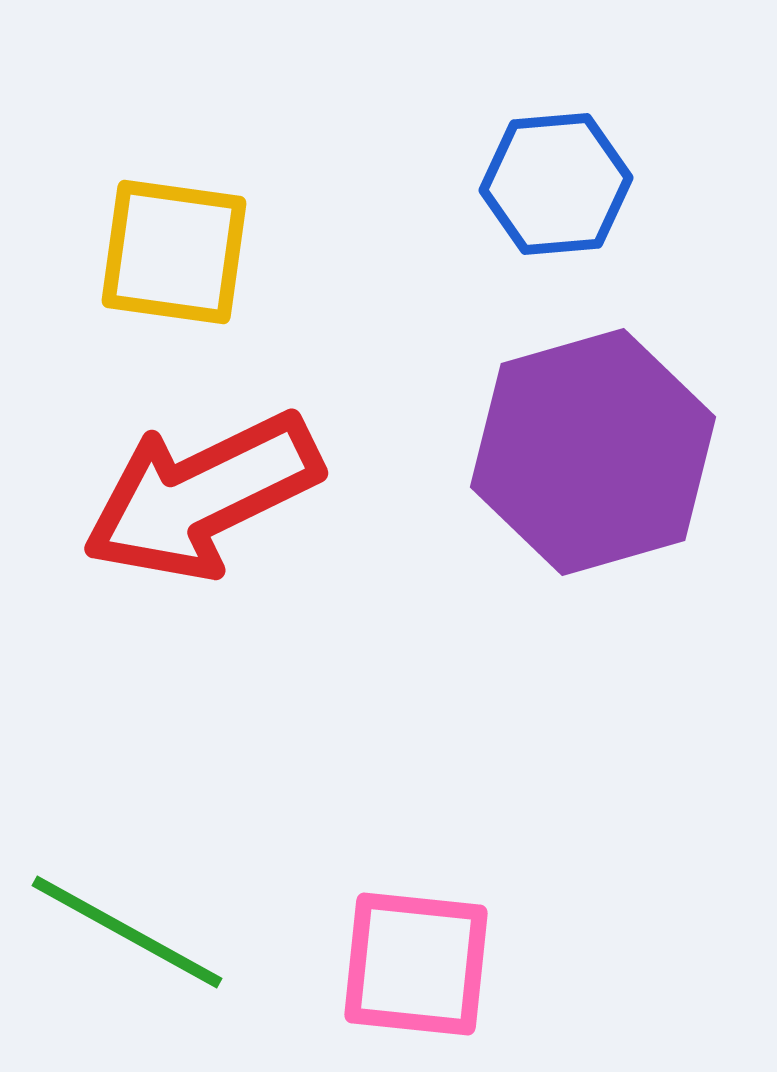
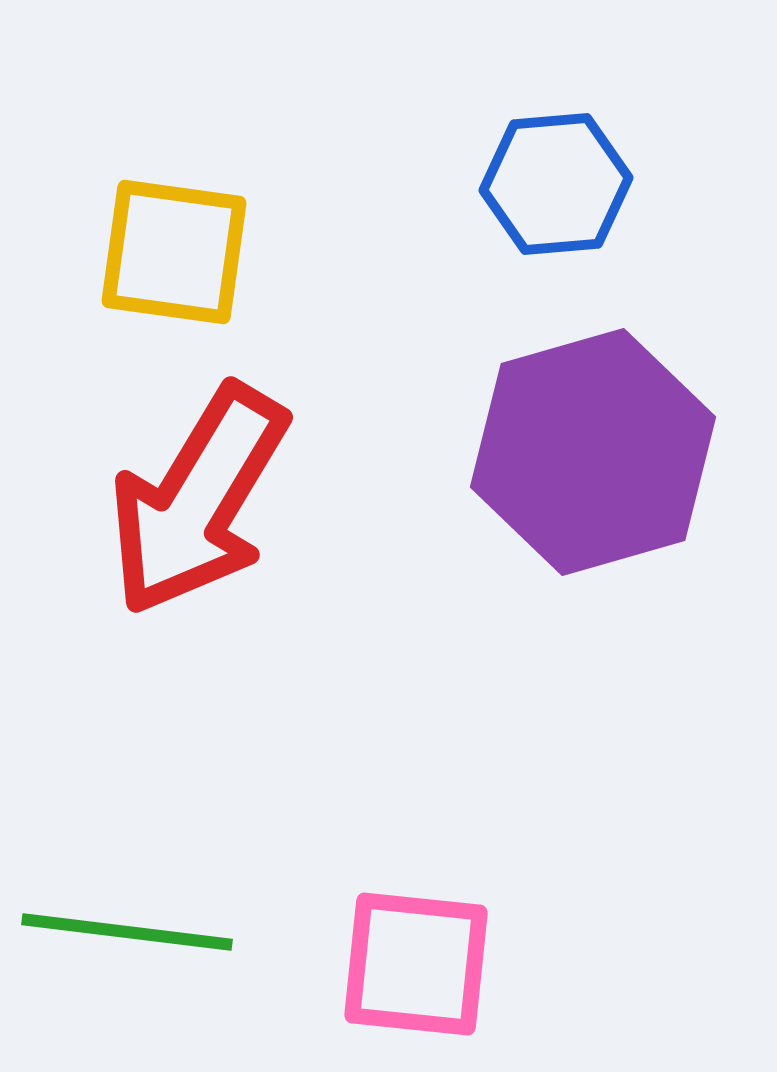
red arrow: moved 4 px left, 4 px down; rotated 33 degrees counterclockwise
green line: rotated 22 degrees counterclockwise
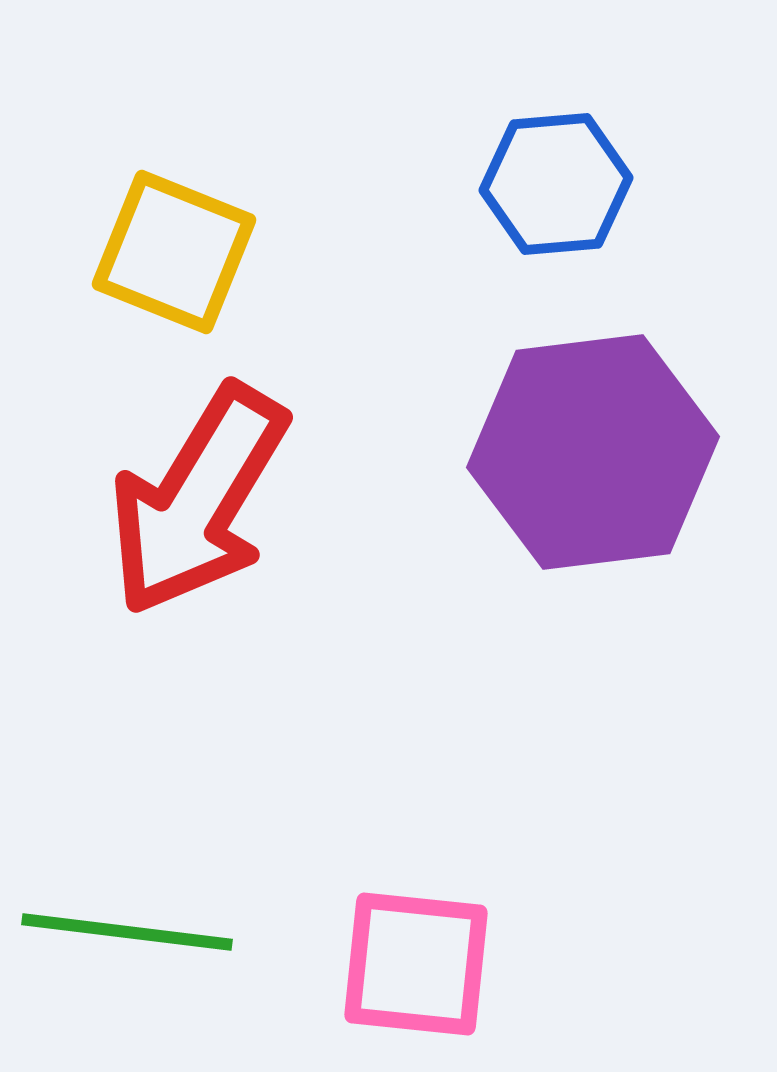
yellow square: rotated 14 degrees clockwise
purple hexagon: rotated 9 degrees clockwise
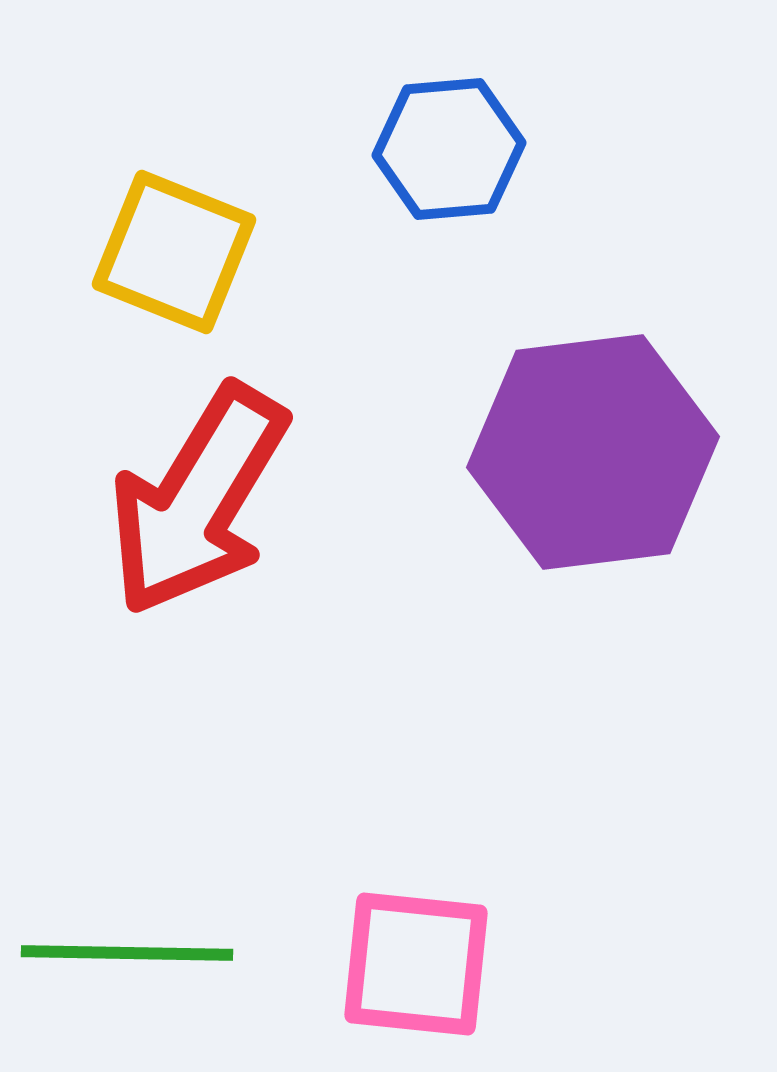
blue hexagon: moved 107 px left, 35 px up
green line: moved 21 px down; rotated 6 degrees counterclockwise
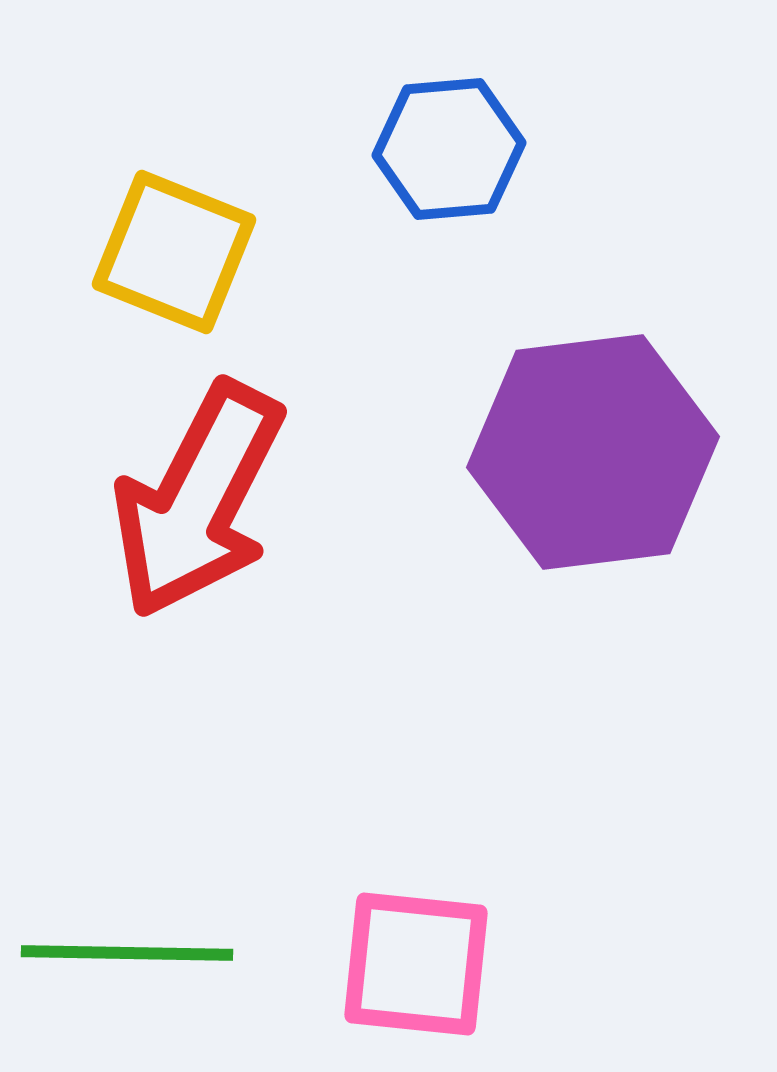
red arrow: rotated 4 degrees counterclockwise
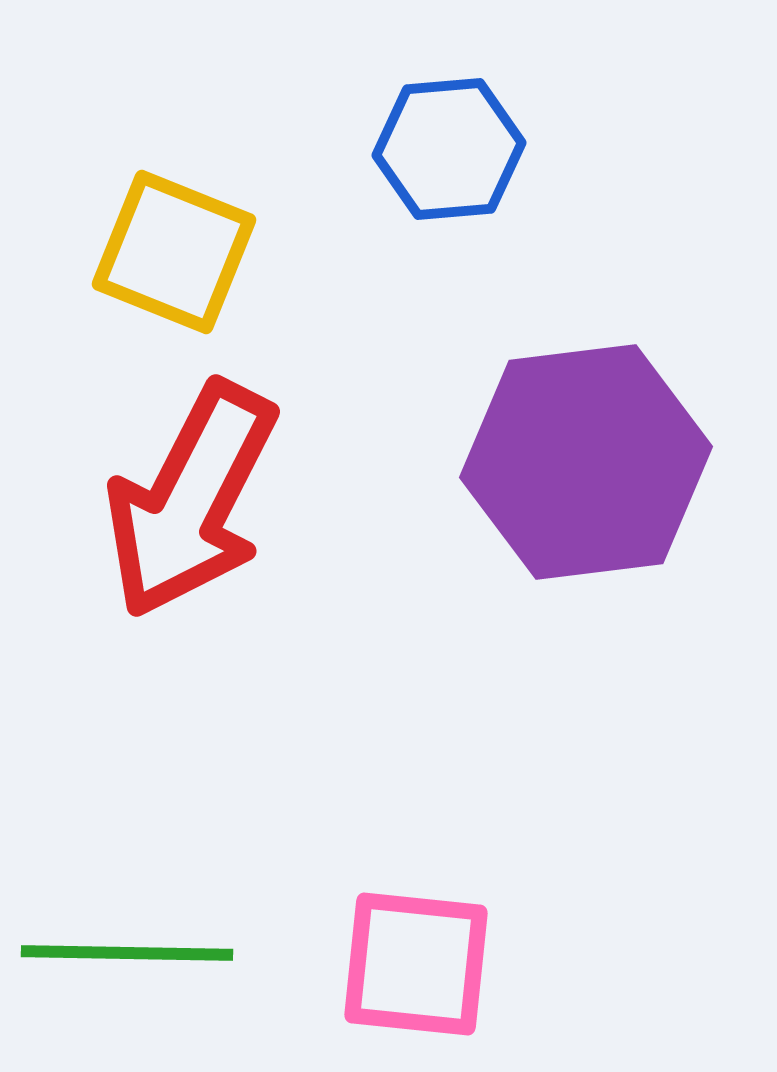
purple hexagon: moved 7 px left, 10 px down
red arrow: moved 7 px left
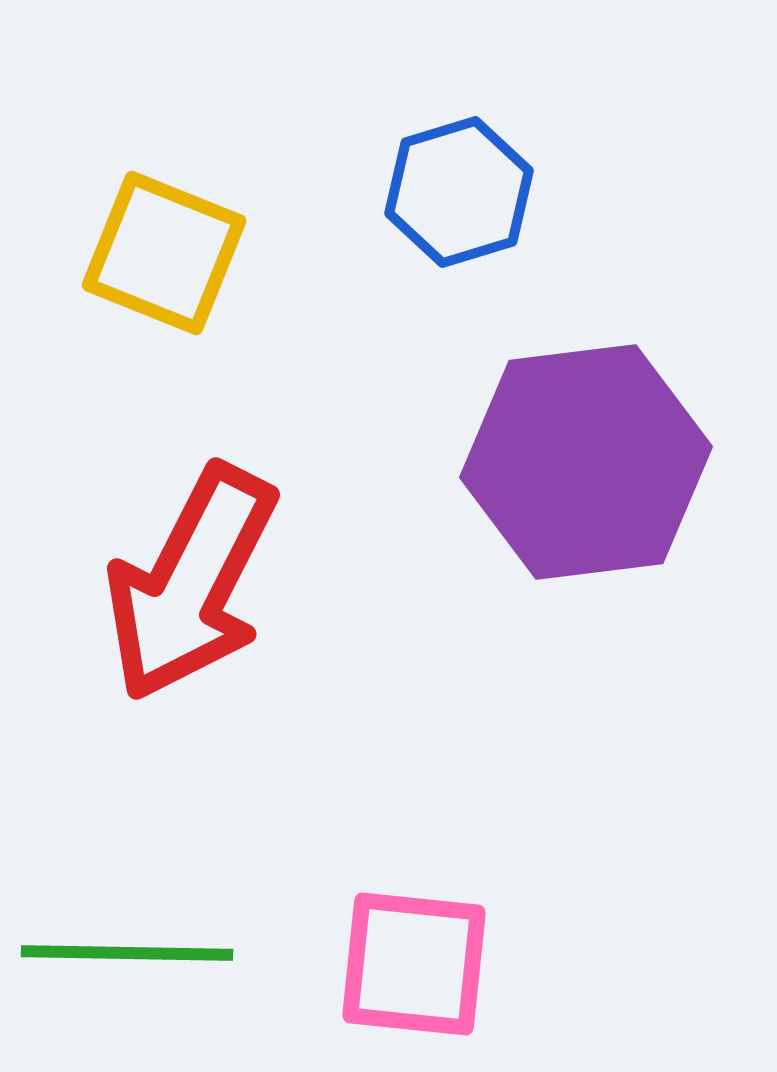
blue hexagon: moved 10 px right, 43 px down; rotated 12 degrees counterclockwise
yellow square: moved 10 px left, 1 px down
red arrow: moved 83 px down
pink square: moved 2 px left
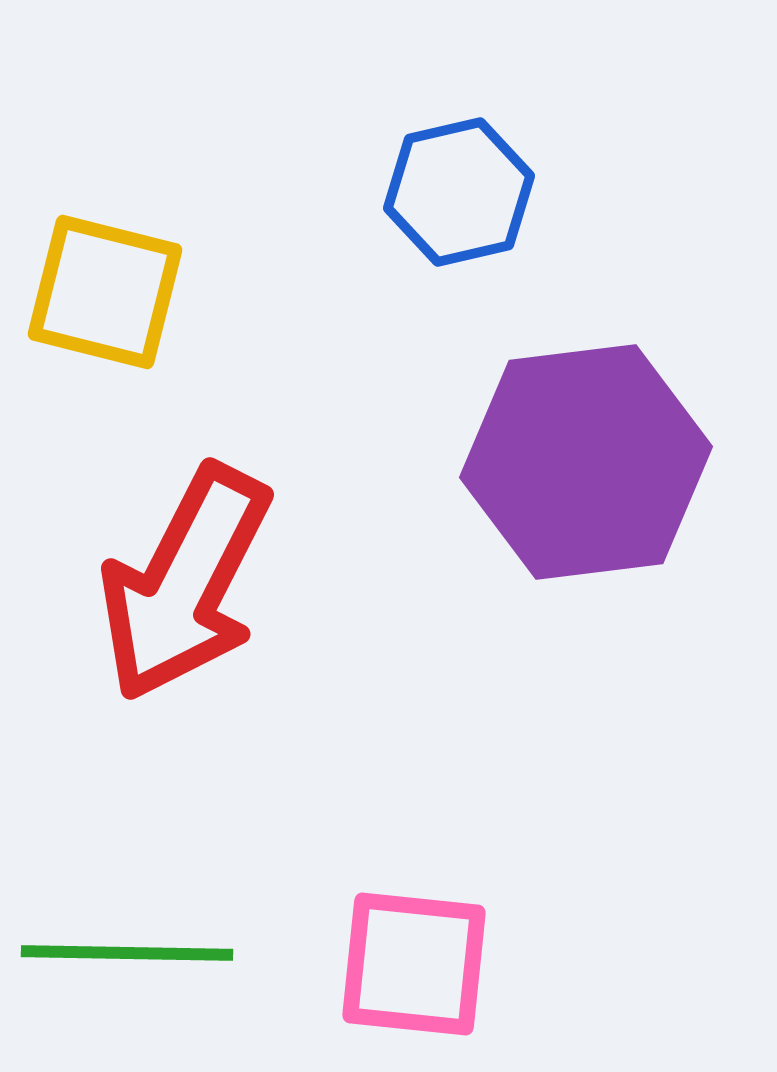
blue hexagon: rotated 4 degrees clockwise
yellow square: moved 59 px left, 39 px down; rotated 8 degrees counterclockwise
red arrow: moved 6 px left
